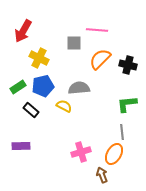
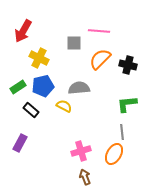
pink line: moved 2 px right, 1 px down
purple rectangle: moved 1 px left, 3 px up; rotated 60 degrees counterclockwise
pink cross: moved 1 px up
brown arrow: moved 17 px left, 2 px down
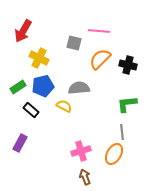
gray square: rotated 14 degrees clockwise
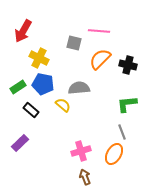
blue pentagon: moved 2 px up; rotated 25 degrees clockwise
yellow semicircle: moved 1 px left, 1 px up; rotated 14 degrees clockwise
gray line: rotated 14 degrees counterclockwise
purple rectangle: rotated 18 degrees clockwise
